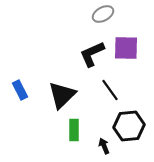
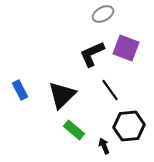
purple square: rotated 20 degrees clockwise
green rectangle: rotated 50 degrees counterclockwise
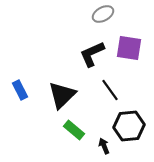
purple square: moved 3 px right; rotated 12 degrees counterclockwise
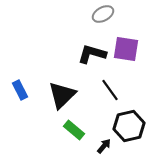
purple square: moved 3 px left, 1 px down
black L-shape: rotated 40 degrees clockwise
black hexagon: rotated 8 degrees counterclockwise
black arrow: rotated 63 degrees clockwise
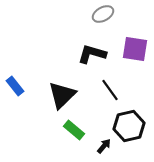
purple square: moved 9 px right
blue rectangle: moved 5 px left, 4 px up; rotated 12 degrees counterclockwise
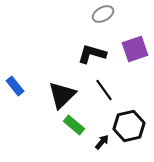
purple square: rotated 28 degrees counterclockwise
black line: moved 6 px left
green rectangle: moved 5 px up
black arrow: moved 2 px left, 4 px up
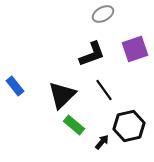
black L-shape: rotated 144 degrees clockwise
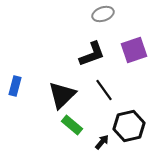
gray ellipse: rotated 10 degrees clockwise
purple square: moved 1 px left, 1 px down
blue rectangle: rotated 54 degrees clockwise
green rectangle: moved 2 px left
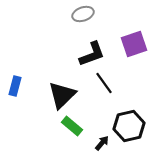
gray ellipse: moved 20 px left
purple square: moved 6 px up
black line: moved 7 px up
green rectangle: moved 1 px down
black arrow: moved 1 px down
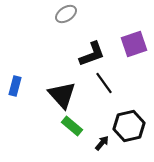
gray ellipse: moved 17 px left; rotated 15 degrees counterclockwise
black triangle: rotated 28 degrees counterclockwise
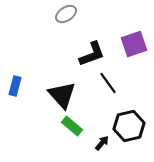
black line: moved 4 px right
